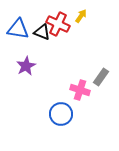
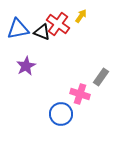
red cross: rotated 10 degrees clockwise
blue triangle: rotated 20 degrees counterclockwise
pink cross: moved 4 px down
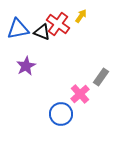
pink cross: rotated 30 degrees clockwise
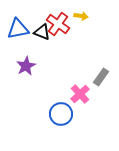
yellow arrow: rotated 64 degrees clockwise
